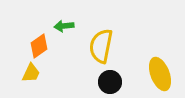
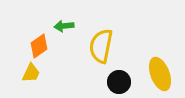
black circle: moved 9 px right
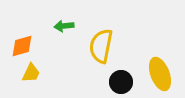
orange diamond: moved 17 px left; rotated 20 degrees clockwise
black circle: moved 2 px right
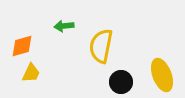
yellow ellipse: moved 2 px right, 1 px down
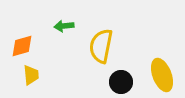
yellow trapezoid: moved 2 px down; rotated 30 degrees counterclockwise
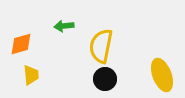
orange diamond: moved 1 px left, 2 px up
black circle: moved 16 px left, 3 px up
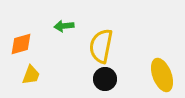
yellow trapezoid: rotated 25 degrees clockwise
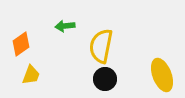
green arrow: moved 1 px right
orange diamond: rotated 20 degrees counterclockwise
